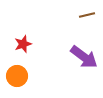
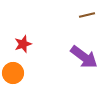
orange circle: moved 4 px left, 3 px up
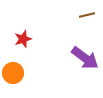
red star: moved 5 px up
purple arrow: moved 1 px right, 1 px down
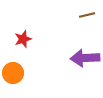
purple arrow: rotated 140 degrees clockwise
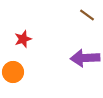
brown line: rotated 49 degrees clockwise
orange circle: moved 1 px up
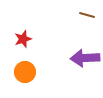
brown line: rotated 21 degrees counterclockwise
orange circle: moved 12 px right
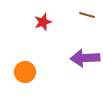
red star: moved 20 px right, 17 px up
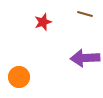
brown line: moved 2 px left, 1 px up
orange circle: moved 6 px left, 5 px down
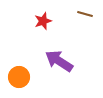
red star: moved 1 px up
purple arrow: moved 26 px left, 3 px down; rotated 36 degrees clockwise
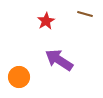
red star: moved 3 px right; rotated 12 degrees counterclockwise
purple arrow: moved 1 px up
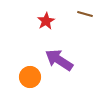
orange circle: moved 11 px right
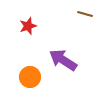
red star: moved 18 px left, 5 px down; rotated 12 degrees clockwise
purple arrow: moved 4 px right
